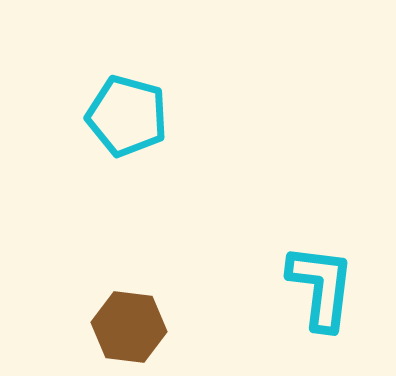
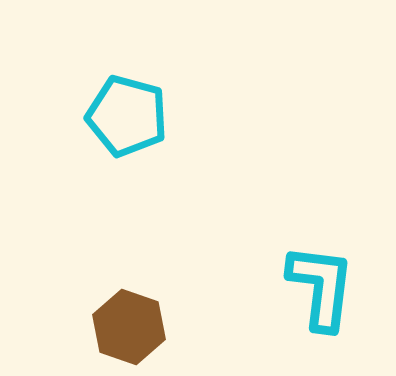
brown hexagon: rotated 12 degrees clockwise
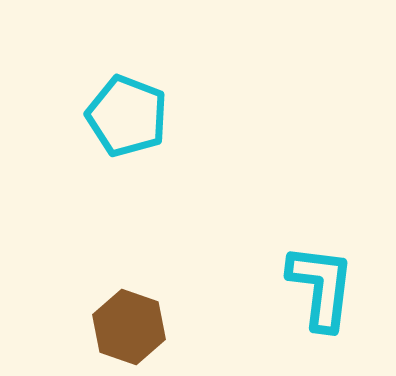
cyan pentagon: rotated 6 degrees clockwise
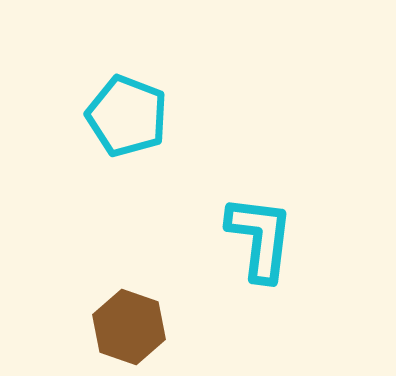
cyan L-shape: moved 61 px left, 49 px up
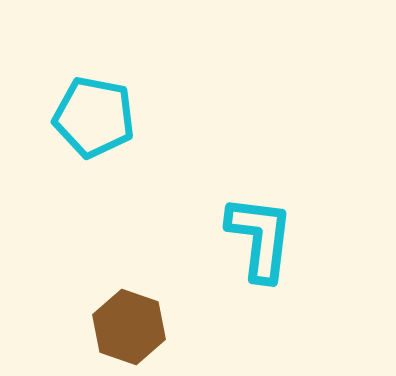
cyan pentagon: moved 33 px left, 1 px down; rotated 10 degrees counterclockwise
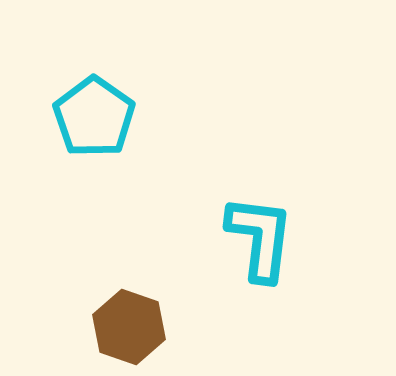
cyan pentagon: rotated 24 degrees clockwise
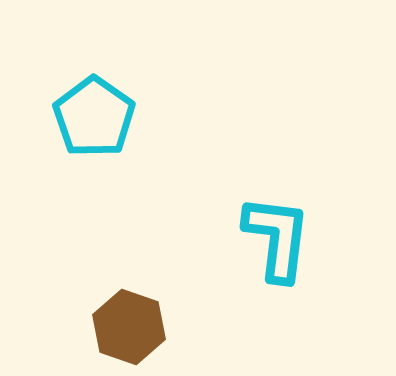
cyan L-shape: moved 17 px right
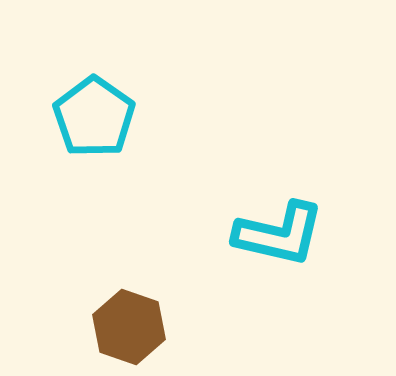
cyan L-shape: moved 2 px right, 4 px up; rotated 96 degrees clockwise
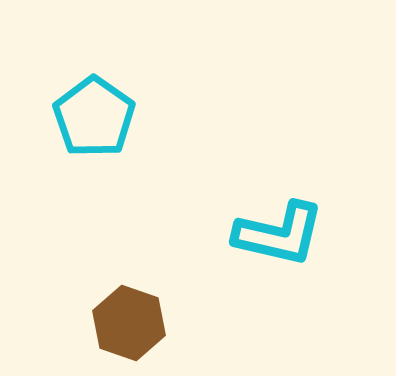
brown hexagon: moved 4 px up
